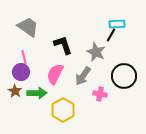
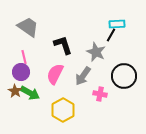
green arrow: moved 7 px left; rotated 30 degrees clockwise
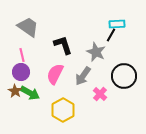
pink line: moved 2 px left, 2 px up
pink cross: rotated 32 degrees clockwise
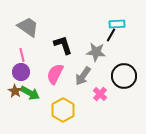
gray star: rotated 18 degrees counterclockwise
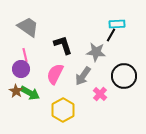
pink line: moved 3 px right
purple circle: moved 3 px up
brown star: moved 1 px right
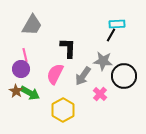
gray trapezoid: moved 4 px right, 2 px up; rotated 85 degrees clockwise
black L-shape: moved 5 px right, 3 px down; rotated 20 degrees clockwise
gray star: moved 7 px right, 9 px down
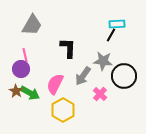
pink semicircle: moved 10 px down
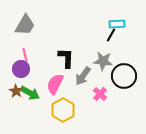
gray trapezoid: moved 7 px left
black L-shape: moved 2 px left, 10 px down
